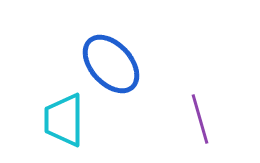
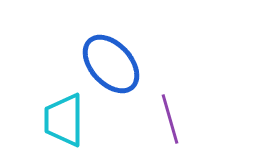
purple line: moved 30 px left
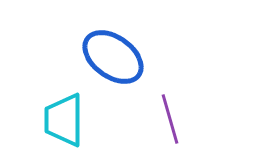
blue ellipse: moved 2 px right, 7 px up; rotated 12 degrees counterclockwise
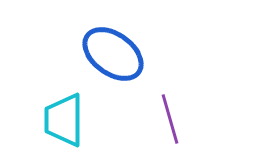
blue ellipse: moved 3 px up
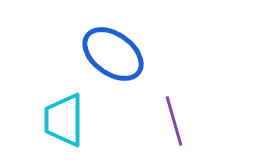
purple line: moved 4 px right, 2 px down
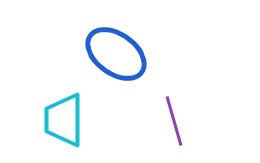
blue ellipse: moved 3 px right
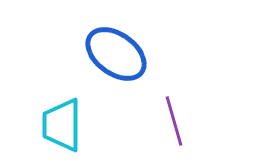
cyan trapezoid: moved 2 px left, 5 px down
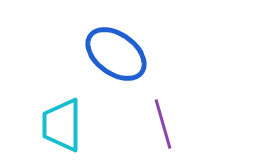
purple line: moved 11 px left, 3 px down
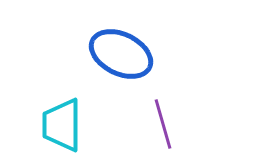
blue ellipse: moved 5 px right; rotated 10 degrees counterclockwise
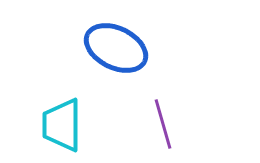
blue ellipse: moved 5 px left, 6 px up
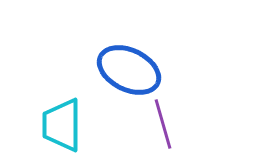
blue ellipse: moved 13 px right, 22 px down
